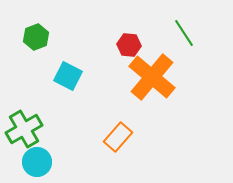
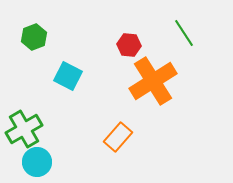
green hexagon: moved 2 px left
orange cross: moved 1 px right, 4 px down; rotated 18 degrees clockwise
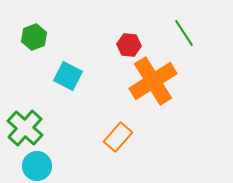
green cross: moved 1 px right, 1 px up; rotated 18 degrees counterclockwise
cyan circle: moved 4 px down
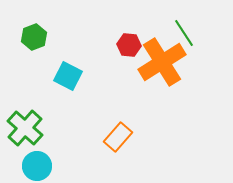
orange cross: moved 9 px right, 19 px up
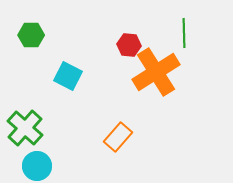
green line: rotated 32 degrees clockwise
green hexagon: moved 3 px left, 2 px up; rotated 20 degrees clockwise
orange cross: moved 6 px left, 10 px down
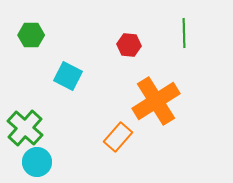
orange cross: moved 29 px down
cyan circle: moved 4 px up
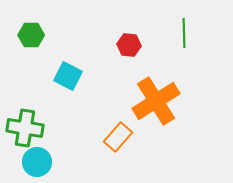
green cross: rotated 33 degrees counterclockwise
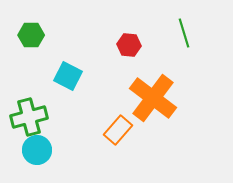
green line: rotated 16 degrees counterclockwise
orange cross: moved 3 px left, 3 px up; rotated 21 degrees counterclockwise
green cross: moved 4 px right, 11 px up; rotated 24 degrees counterclockwise
orange rectangle: moved 7 px up
cyan circle: moved 12 px up
